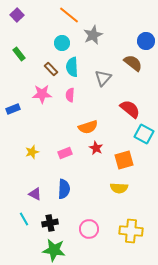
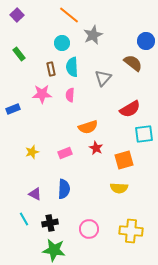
brown rectangle: rotated 32 degrees clockwise
red semicircle: rotated 110 degrees clockwise
cyan square: rotated 36 degrees counterclockwise
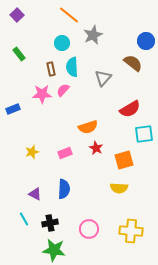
pink semicircle: moved 7 px left, 5 px up; rotated 40 degrees clockwise
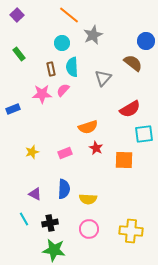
orange square: rotated 18 degrees clockwise
yellow semicircle: moved 31 px left, 11 px down
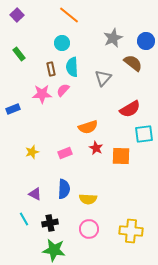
gray star: moved 20 px right, 3 px down
orange square: moved 3 px left, 4 px up
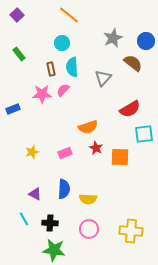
orange square: moved 1 px left, 1 px down
black cross: rotated 14 degrees clockwise
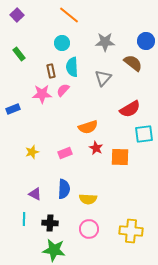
gray star: moved 8 px left, 4 px down; rotated 24 degrees clockwise
brown rectangle: moved 2 px down
cyan line: rotated 32 degrees clockwise
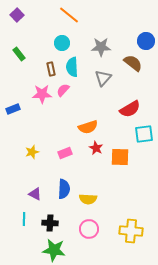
gray star: moved 4 px left, 5 px down
brown rectangle: moved 2 px up
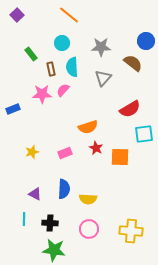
green rectangle: moved 12 px right
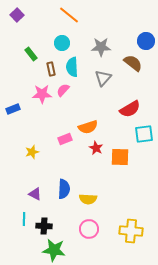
pink rectangle: moved 14 px up
black cross: moved 6 px left, 3 px down
